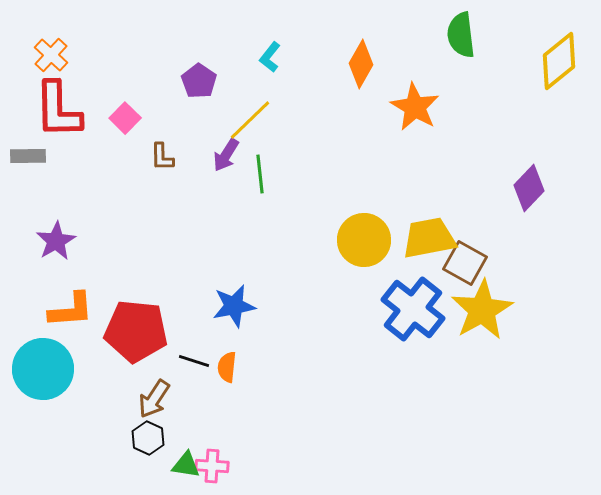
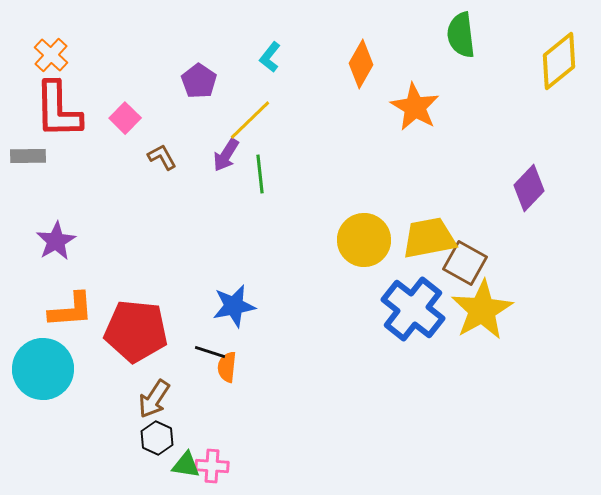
brown L-shape: rotated 152 degrees clockwise
black line: moved 16 px right, 9 px up
black hexagon: moved 9 px right
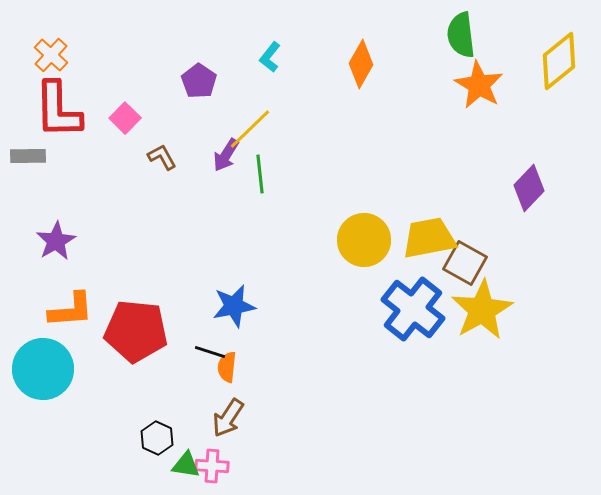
orange star: moved 64 px right, 22 px up
yellow line: moved 9 px down
brown arrow: moved 74 px right, 19 px down
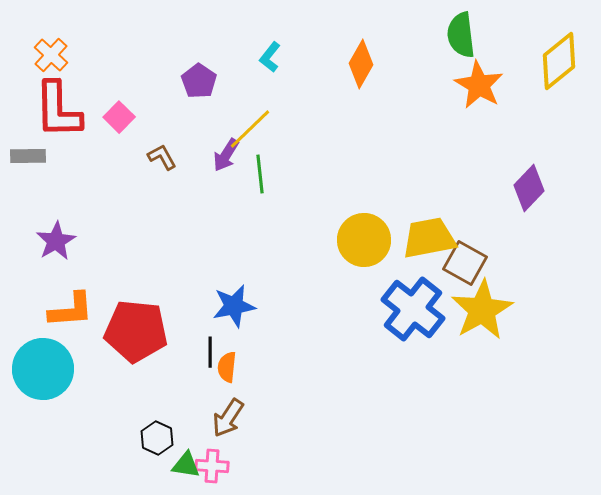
pink square: moved 6 px left, 1 px up
black line: rotated 72 degrees clockwise
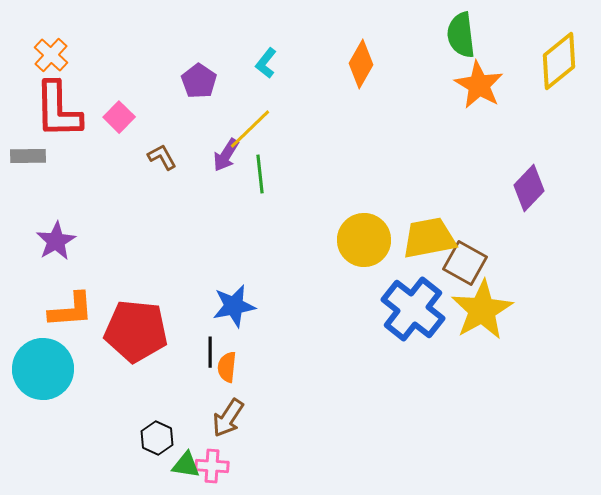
cyan L-shape: moved 4 px left, 6 px down
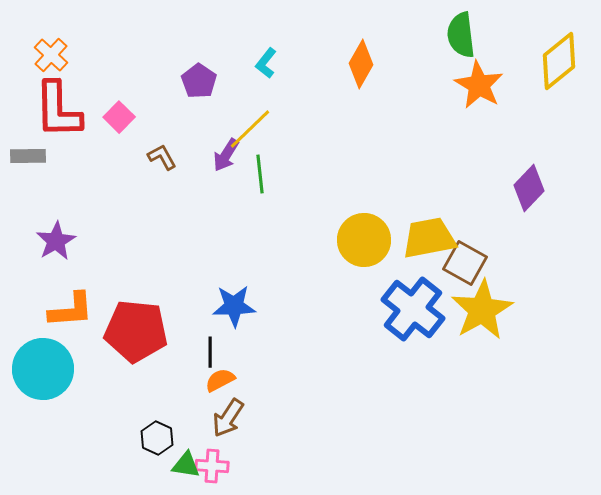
blue star: rotated 9 degrees clockwise
orange semicircle: moved 7 px left, 13 px down; rotated 56 degrees clockwise
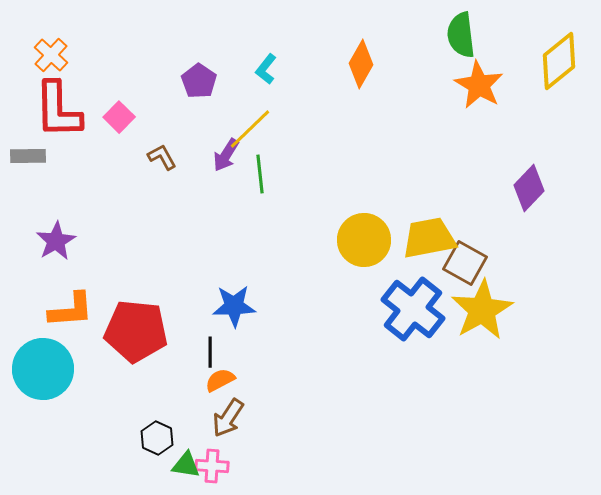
cyan L-shape: moved 6 px down
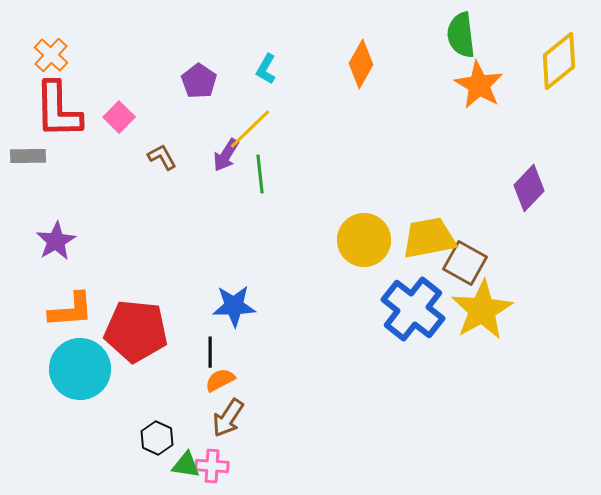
cyan L-shape: rotated 8 degrees counterclockwise
cyan circle: moved 37 px right
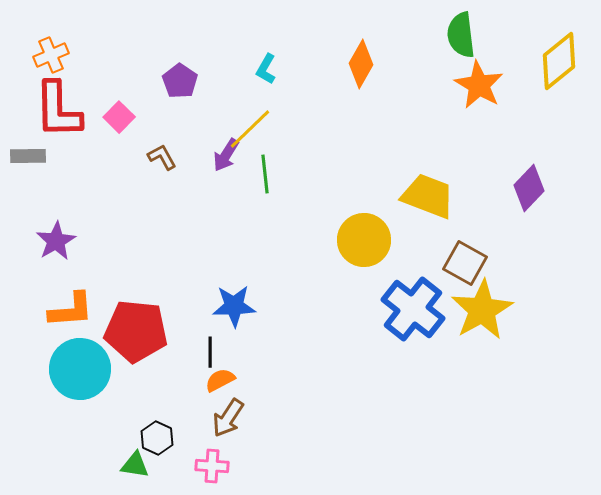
orange cross: rotated 24 degrees clockwise
purple pentagon: moved 19 px left
green line: moved 5 px right
yellow trapezoid: moved 1 px left, 42 px up; rotated 32 degrees clockwise
green triangle: moved 51 px left
